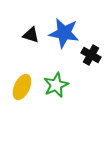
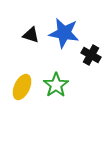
green star: rotated 10 degrees counterclockwise
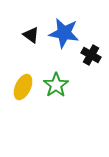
black triangle: rotated 18 degrees clockwise
yellow ellipse: moved 1 px right
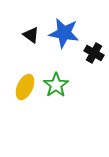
black cross: moved 3 px right, 2 px up
yellow ellipse: moved 2 px right
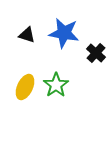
black triangle: moved 4 px left; rotated 18 degrees counterclockwise
black cross: moved 2 px right; rotated 12 degrees clockwise
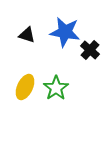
blue star: moved 1 px right, 1 px up
black cross: moved 6 px left, 3 px up
green star: moved 3 px down
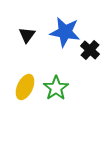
black triangle: rotated 48 degrees clockwise
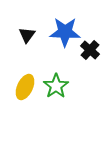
blue star: rotated 8 degrees counterclockwise
green star: moved 2 px up
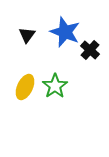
blue star: rotated 20 degrees clockwise
green star: moved 1 px left
